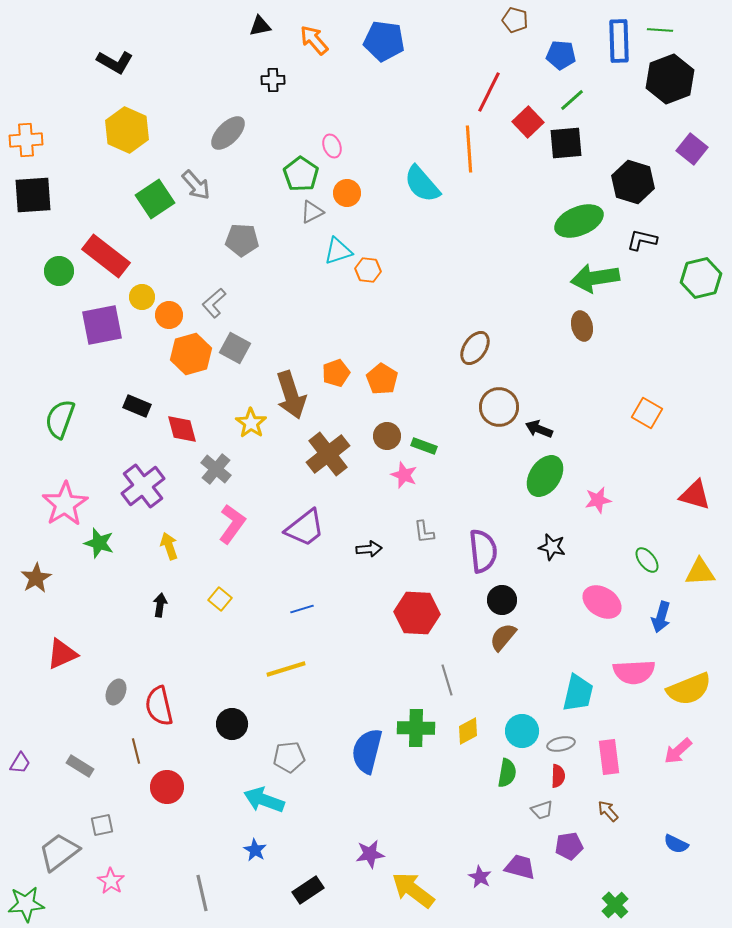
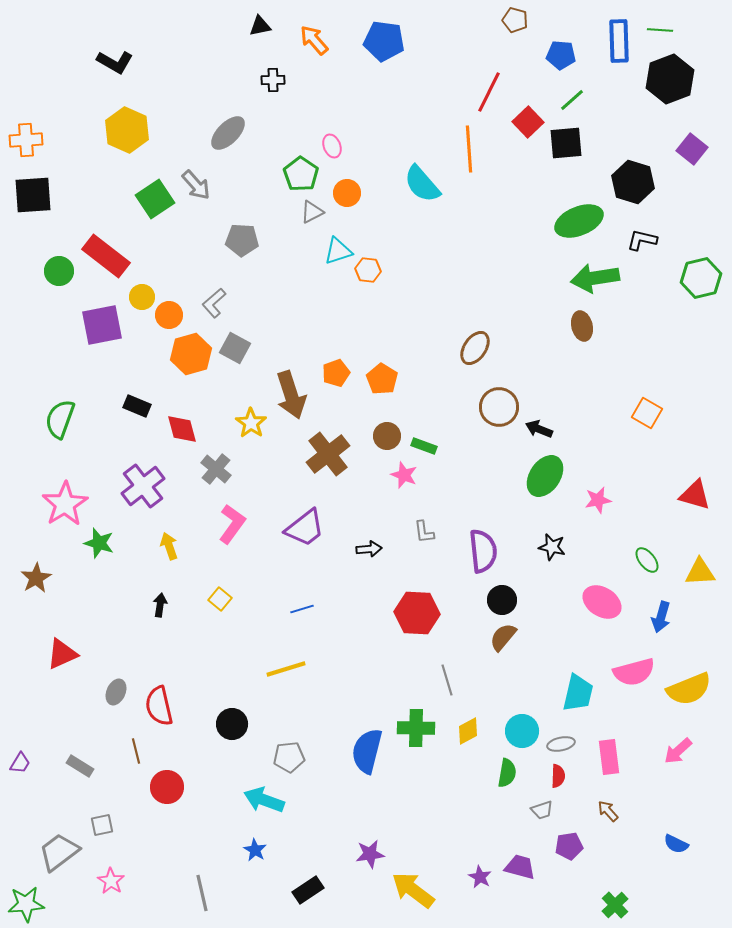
pink semicircle at (634, 672): rotated 12 degrees counterclockwise
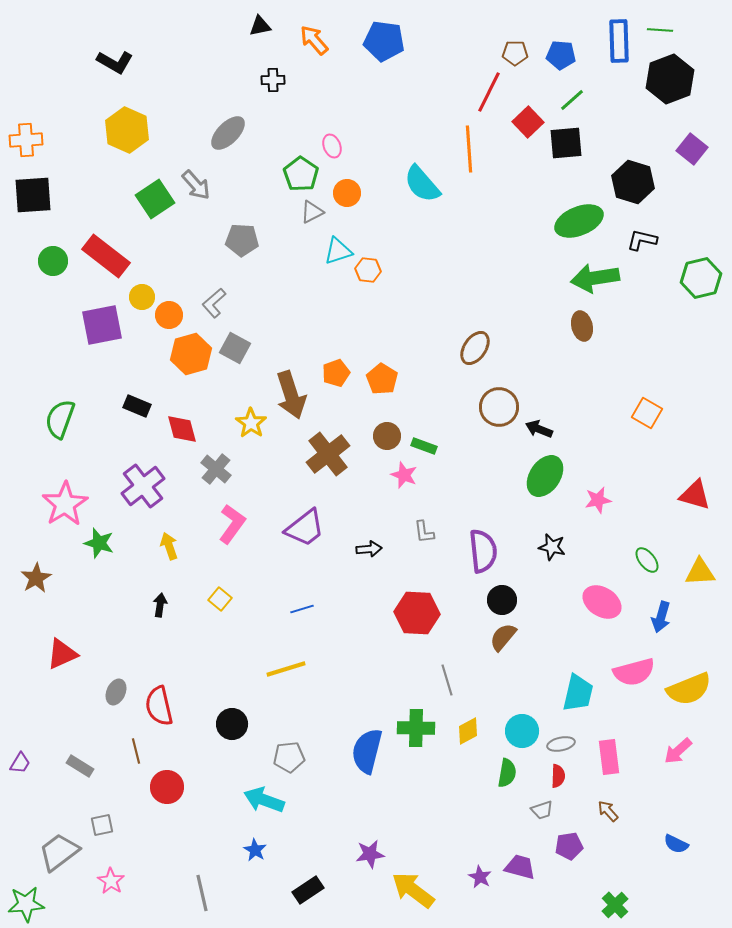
brown pentagon at (515, 20): moved 33 px down; rotated 15 degrees counterclockwise
green circle at (59, 271): moved 6 px left, 10 px up
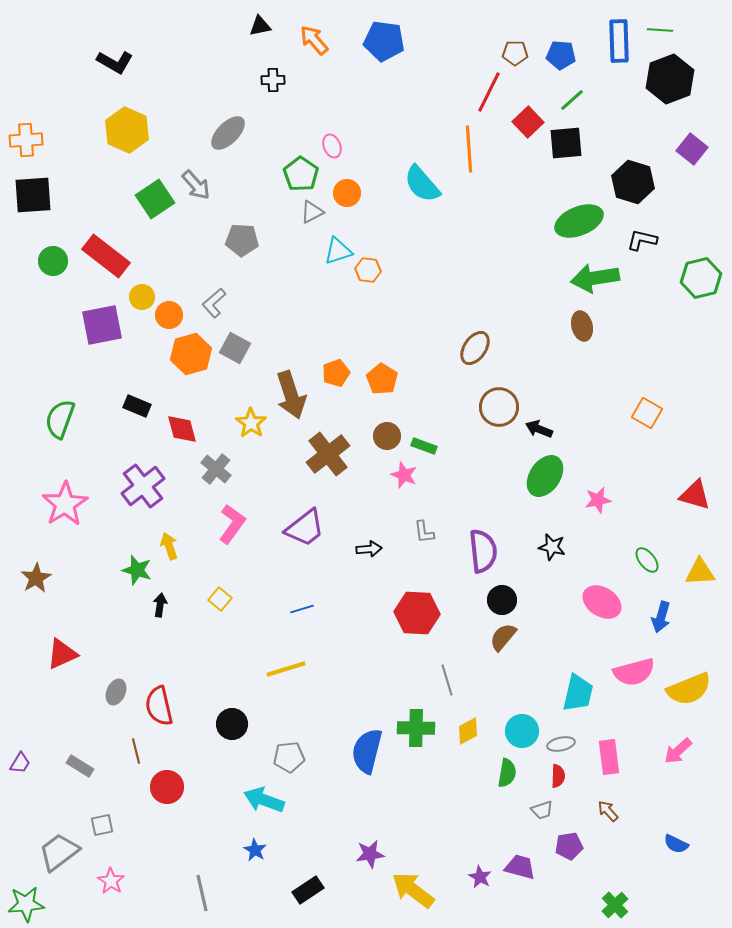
green star at (99, 543): moved 38 px right, 27 px down
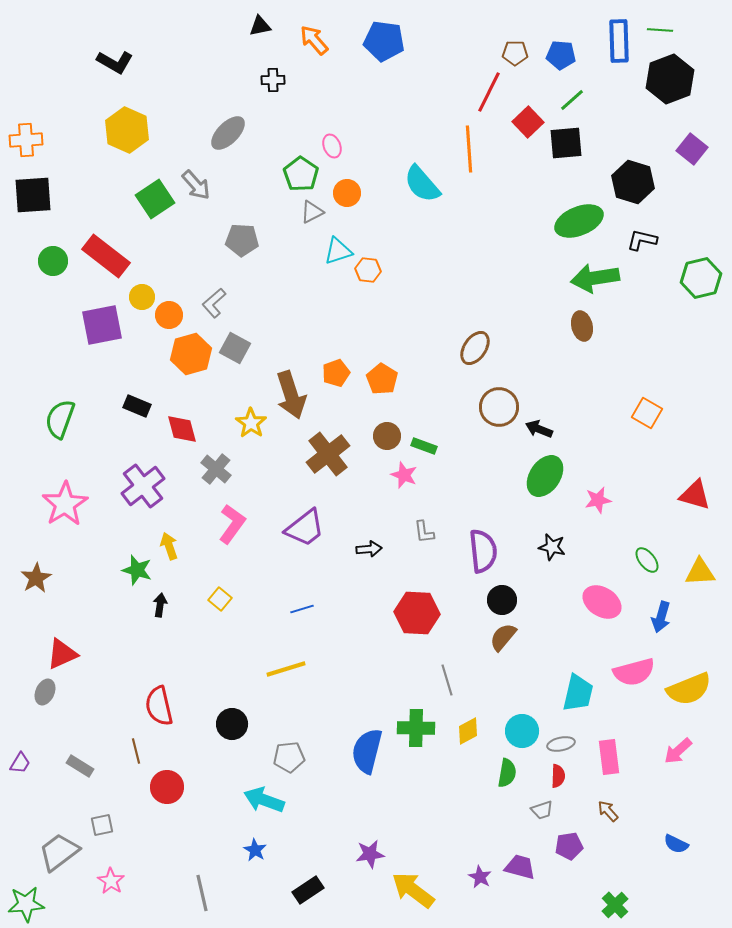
gray ellipse at (116, 692): moved 71 px left
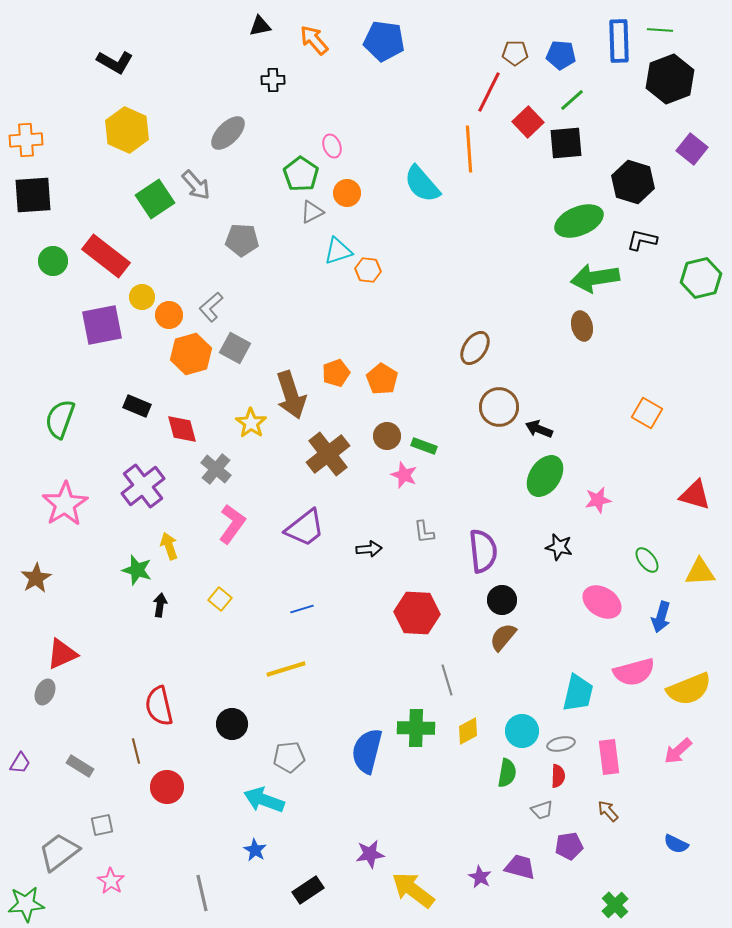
gray L-shape at (214, 303): moved 3 px left, 4 px down
black star at (552, 547): moved 7 px right
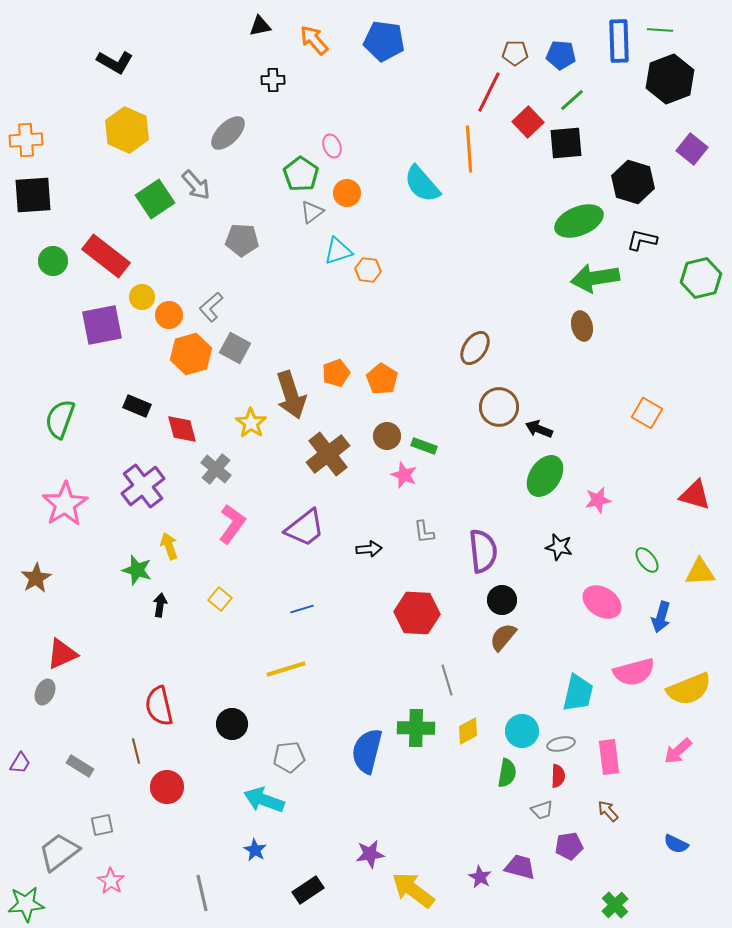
gray triangle at (312, 212): rotated 10 degrees counterclockwise
